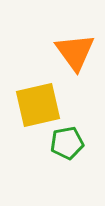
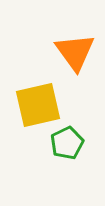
green pentagon: rotated 16 degrees counterclockwise
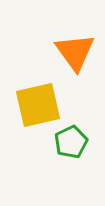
green pentagon: moved 4 px right, 1 px up
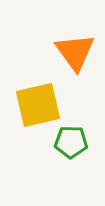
green pentagon: rotated 28 degrees clockwise
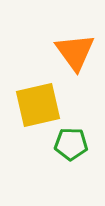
green pentagon: moved 2 px down
